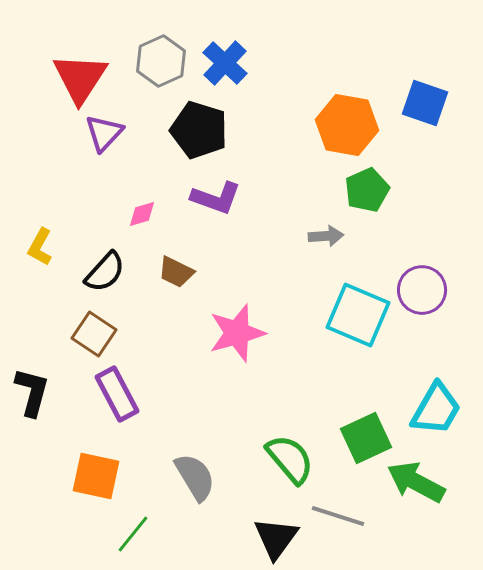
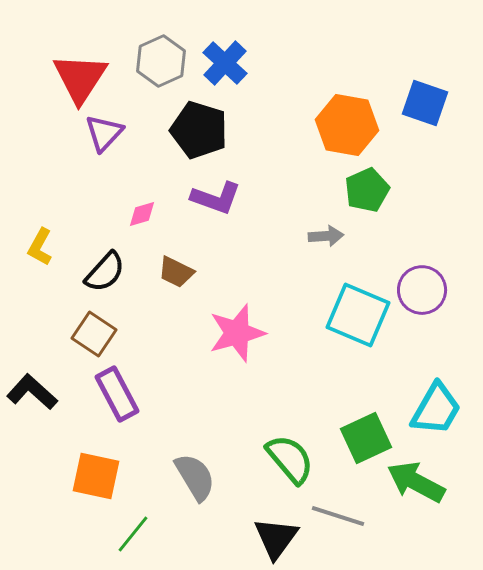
black L-shape: rotated 63 degrees counterclockwise
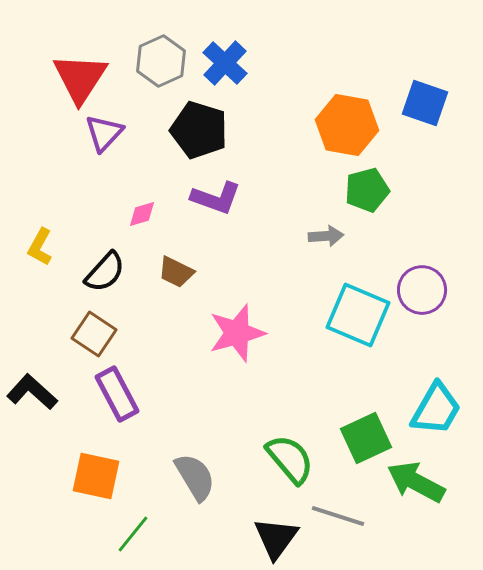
green pentagon: rotated 9 degrees clockwise
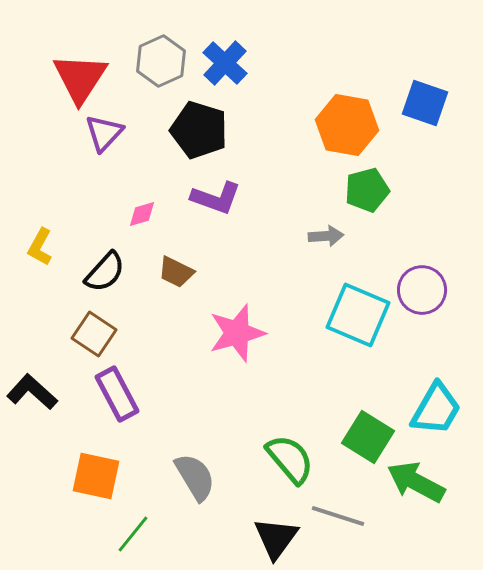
green square: moved 2 px right, 1 px up; rotated 33 degrees counterclockwise
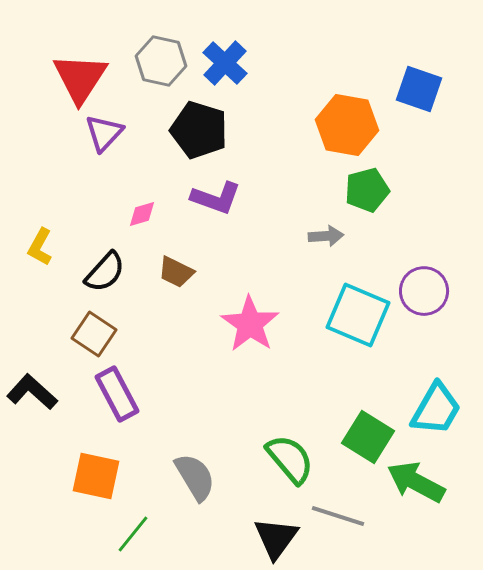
gray hexagon: rotated 24 degrees counterclockwise
blue square: moved 6 px left, 14 px up
purple circle: moved 2 px right, 1 px down
pink star: moved 13 px right, 9 px up; rotated 22 degrees counterclockwise
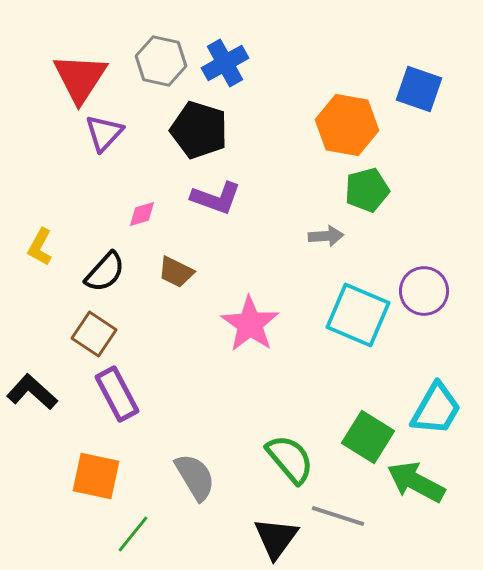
blue cross: rotated 18 degrees clockwise
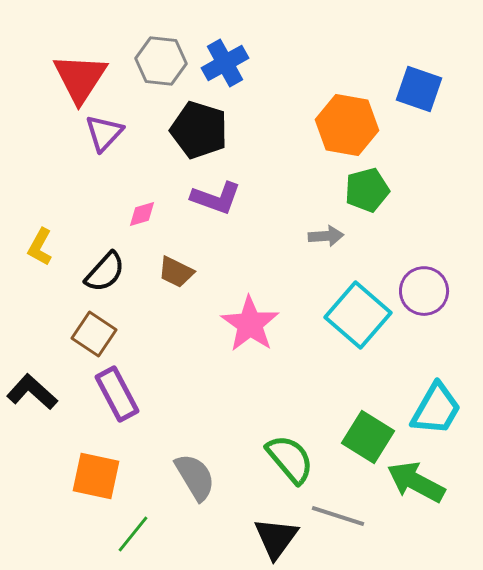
gray hexagon: rotated 6 degrees counterclockwise
cyan square: rotated 18 degrees clockwise
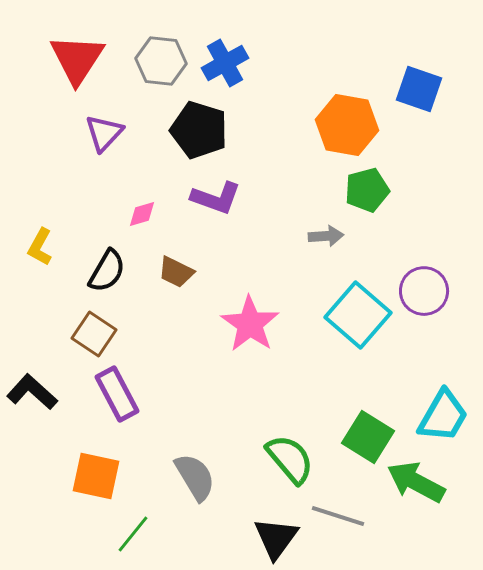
red triangle: moved 3 px left, 19 px up
black semicircle: moved 2 px right, 1 px up; rotated 12 degrees counterclockwise
cyan trapezoid: moved 7 px right, 7 px down
